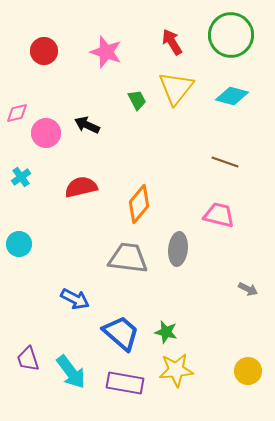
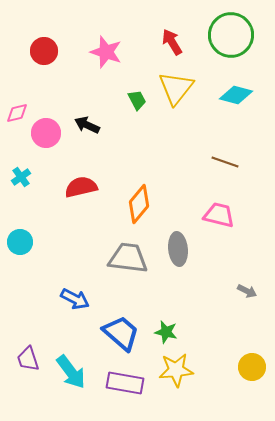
cyan diamond: moved 4 px right, 1 px up
cyan circle: moved 1 px right, 2 px up
gray ellipse: rotated 12 degrees counterclockwise
gray arrow: moved 1 px left, 2 px down
yellow circle: moved 4 px right, 4 px up
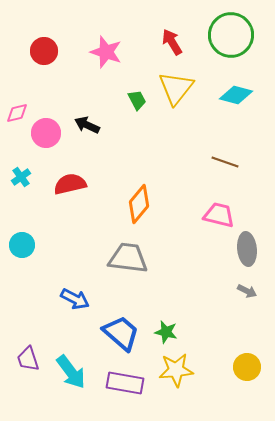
red semicircle: moved 11 px left, 3 px up
cyan circle: moved 2 px right, 3 px down
gray ellipse: moved 69 px right
yellow circle: moved 5 px left
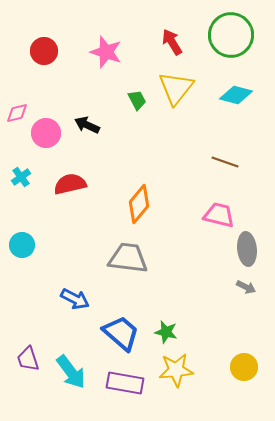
gray arrow: moved 1 px left, 4 px up
yellow circle: moved 3 px left
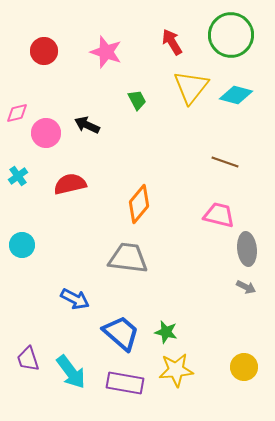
yellow triangle: moved 15 px right, 1 px up
cyan cross: moved 3 px left, 1 px up
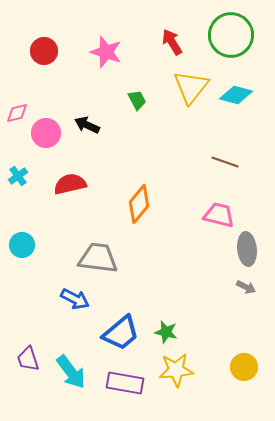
gray trapezoid: moved 30 px left
blue trapezoid: rotated 99 degrees clockwise
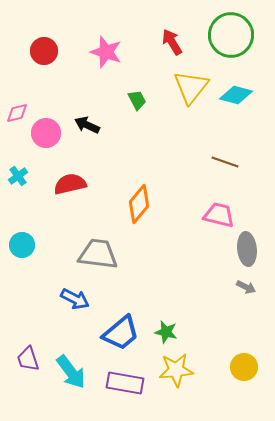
gray trapezoid: moved 4 px up
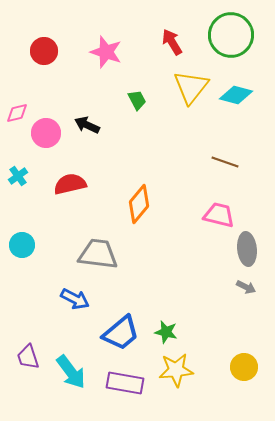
purple trapezoid: moved 2 px up
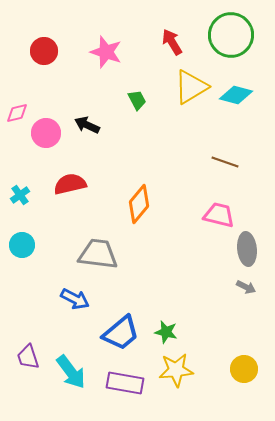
yellow triangle: rotated 21 degrees clockwise
cyan cross: moved 2 px right, 19 px down
yellow circle: moved 2 px down
